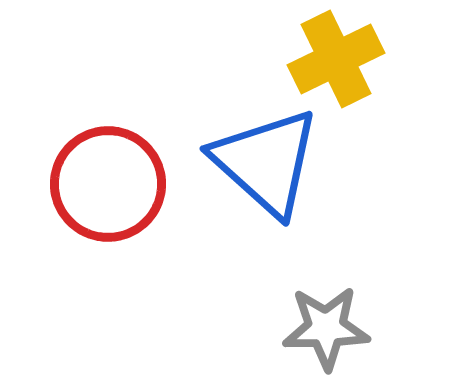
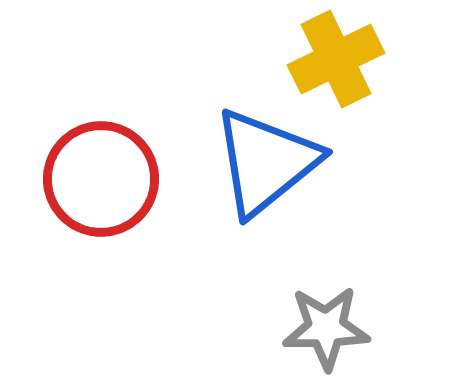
blue triangle: rotated 39 degrees clockwise
red circle: moved 7 px left, 5 px up
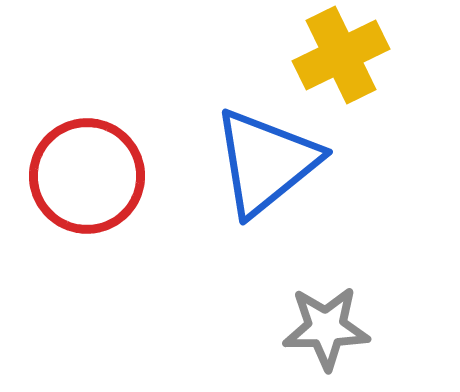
yellow cross: moved 5 px right, 4 px up
red circle: moved 14 px left, 3 px up
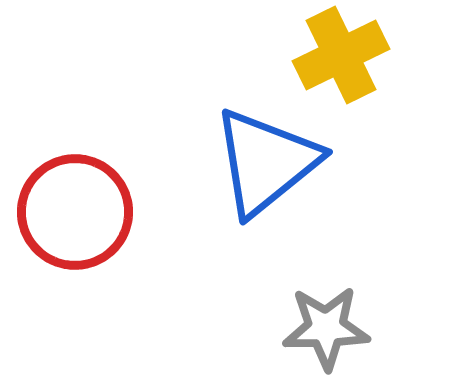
red circle: moved 12 px left, 36 px down
